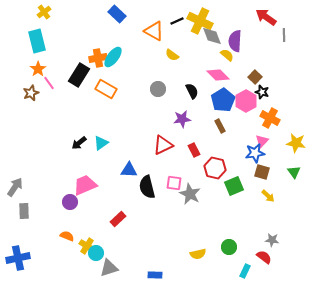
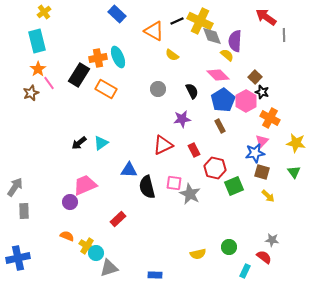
cyan ellipse at (113, 57): moved 5 px right; rotated 60 degrees counterclockwise
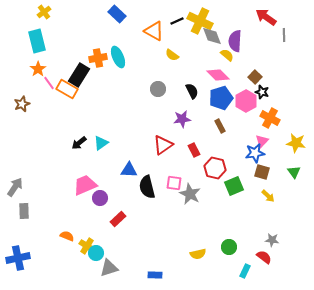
orange rectangle at (106, 89): moved 39 px left
brown star at (31, 93): moved 9 px left, 11 px down
blue pentagon at (223, 100): moved 2 px left, 2 px up; rotated 15 degrees clockwise
red triangle at (163, 145): rotated 10 degrees counterclockwise
purple circle at (70, 202): moved 30 px right, 4 px up
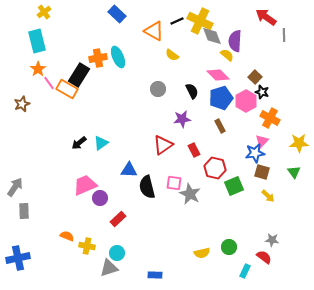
yellow star at (296, 143): moved 3 px right; rotated 12 degrees counterclockwise
yellow cross at (87, 246): rotated 21 degrees counterclockwise
cyan circle at (96, 253): moved 21 px right
yellow semicircle at (198, 254): moved 4 px right, 1 px up
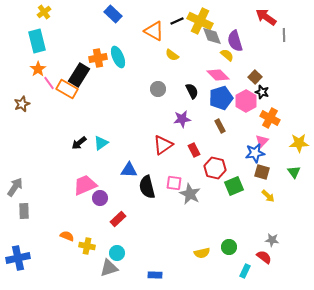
blue rectangle at (117, 14): moved 4 px left
purple semicircle at (235, 41): rotated 20 degrees counterclockwise
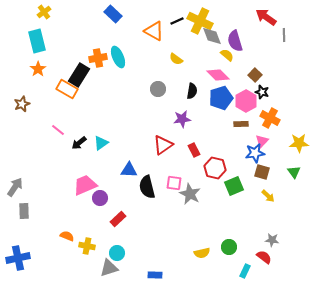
yellow semicircle at (172, 55): moved 4 px right, 4 px down
brown square at (255, 77): moved 2 px up
pink line at (49, 83): moved 9 px right, 47 px down; rotated 16 degrees counterclockwise
black semicircle at (192, 91): rotated 35 degrees clockwise
brown rectangle at (220, 126): moved 21 px right, 2 px up; rotated 64 degrees counterclockwise
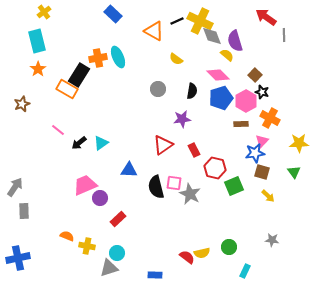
black semicircle at (147, 187): moved 9 px right
red semicircle at (264, 257): moved 77 px left
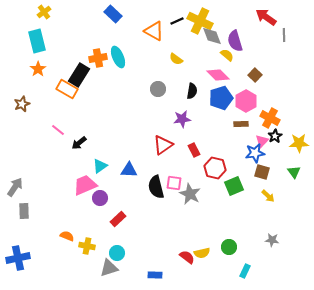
black star at (262, 92): moved 13 px right, 44 px down; rotated 24 degrees clockwise
cyan triangle at (101, 143): moved 1 px left, 23 px down
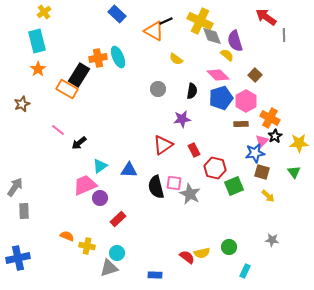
blue rectangle at (113, 14): moved 4 px right
black line at (177, 21): moved 11 px left
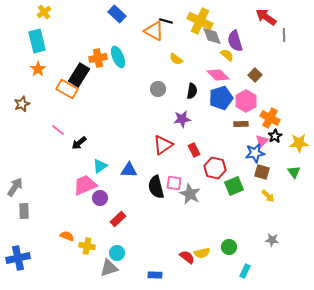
black line at (166, 21): rotated 40 degrees clockwise
